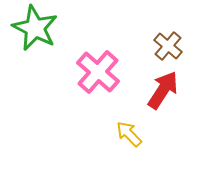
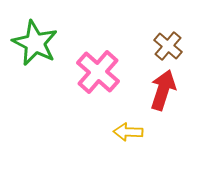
green star: moved 15 px down
red arrow: rotated 15 degrees counterclockwise
yellow arrow: moved 1 px left, 2 px up; rotated 44 degrees counterclockwise
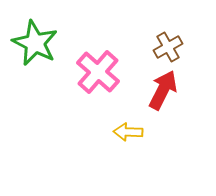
brown cross: moved 1 px down; rotated 20 degrees clockwise
red arrow: rotated 9 degrees clockwise
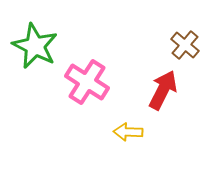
green star: moved 3 px down
brown cross: moved 17 px right, 2 px up; rotated 20 degrees counterclockwise
pink cross: moved 11 px left, 10 px down; rotated 9 degrees counterclockwise
